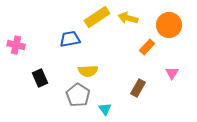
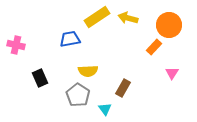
orange rectangle: moved 7 px right
brown rectangle: moved 15 px left
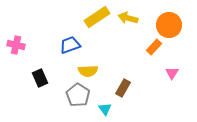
blue trapezoid: moved 6 px down; rotated 10 degrees counterclockwise
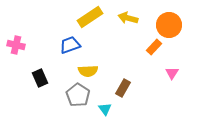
yellow rectangle: moved 7 px left
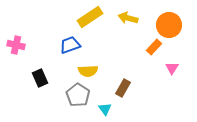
pink triangle: moved 5 px up
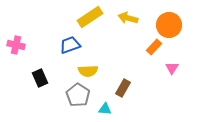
cyan triangle: rotated 48 degrees counterclockwise
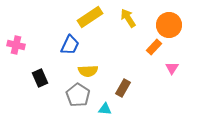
yellow arrow: rotated 42 degrees clockwise
blue trapezoid: rotated 135 degrees clockwise
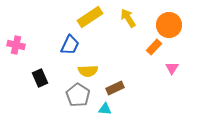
brown rectangle: moved 8 px left; rotated 36 degrees clockwise
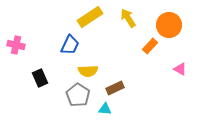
orange rectangle: moved 4 px left, 1 px up
pink triangle: moved 8 px right, 1 px down; rotated 32 degrees counterclockwise
